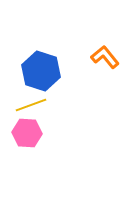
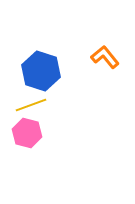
pink hexagon: rotated 12 degrees clockwise
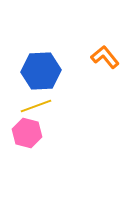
blue hexagon: rotated 21 degrees counterclockwise
yellow line: moved 5 px right, 1 px down
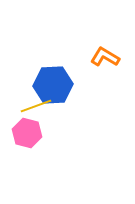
orange L-shape: rotated 20 degrees counterclockwise
blue hexagon: moved 12 px right, 14 px down
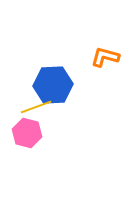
orange L-shape: rotated 16 degrees counterclockwise
yellow line: moved 1 px down
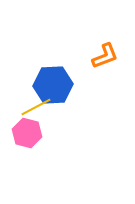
orange L-shape: moved 1 px up; rotated 144 degrees clockwise
yellow line: rotated 8 degrees counterclockwise
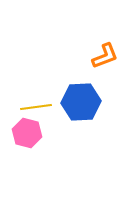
blue hexagon: moved 28 px right, 17 px down
yellow line: rotated 20 degrees clockwise
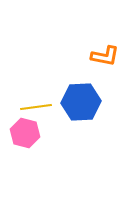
orange L-shape: rotated 32 degrees clockwise
pink hexagon: moved 2 px left
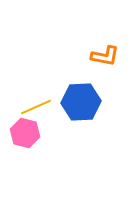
yellow line: rotated 16 degrees counterclockwise
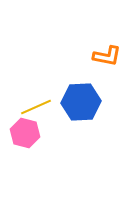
orange L-shape: moved 2 px right
